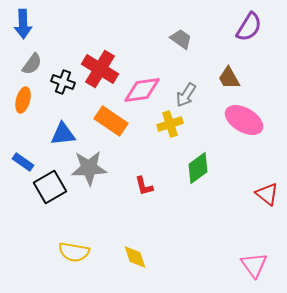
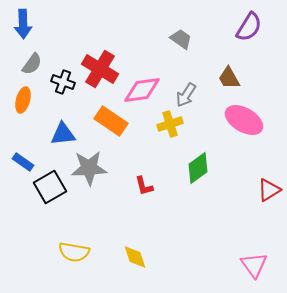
red triangle: moved 2 px right, 4 px up; rotated 50 degrees clockwise
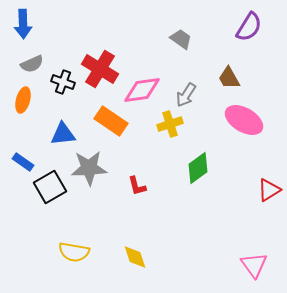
gray semicircle: rotated 30 degrees clockwise
red L-shape: moved 7 px left
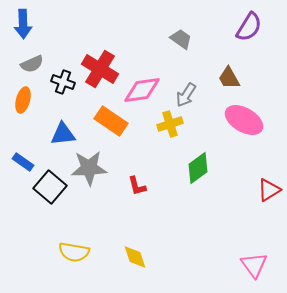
black square: rotated 20 degrees counterclockwise
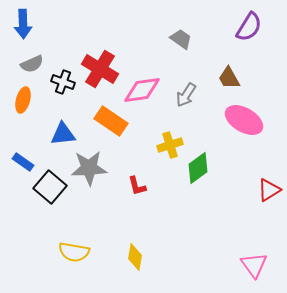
yellow cross: moved 21 px down
yellow diamond: rotated 28 degrees clockwise
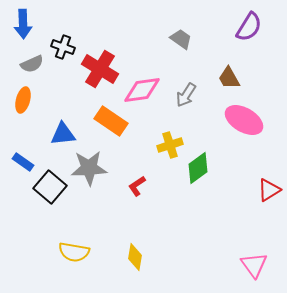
black cross: moved 35 px up
red L-shape: rotated 70 degrees clockwise
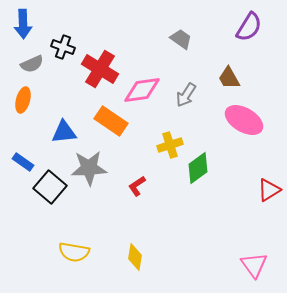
blue triangle: moved 1 px right, 2 px up
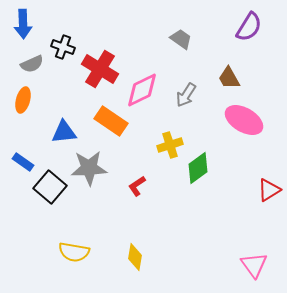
pink diamond: rotated 18 degrees counterclockwise
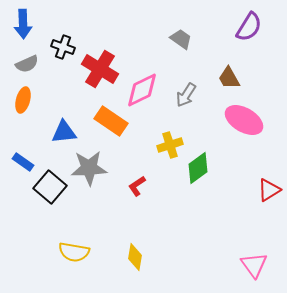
gray semicircle: moved 5 px left
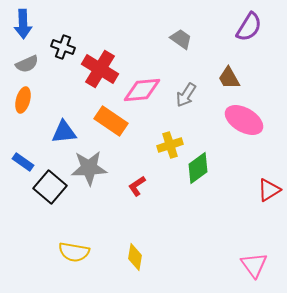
pink diamond: rotated 21 degrees clockwise
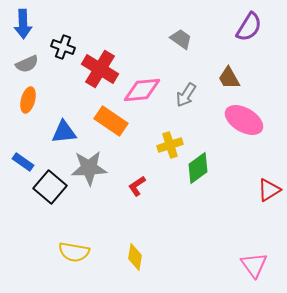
orange ellipse: moved 5 px right
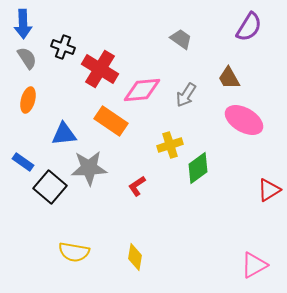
gray semicircle: moved 6 px up; rotated 100 degrees counterclockwise
blue triangle: moved 2 px down
pink triangle: rotated 36 degrees clockwise
